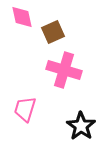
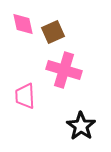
pink diamond: moved 1 px right, 7 px down
pink trapezoid: moved 13 px up; rotated 20 degrees counterclockwise
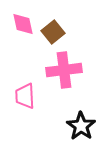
brown square: rotated 15 degrees counterclockwise
pink cross: rotated 24 degrees counterclockwise
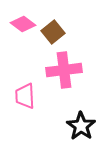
pink diamond: rotated 40 degrees counterclockwise
